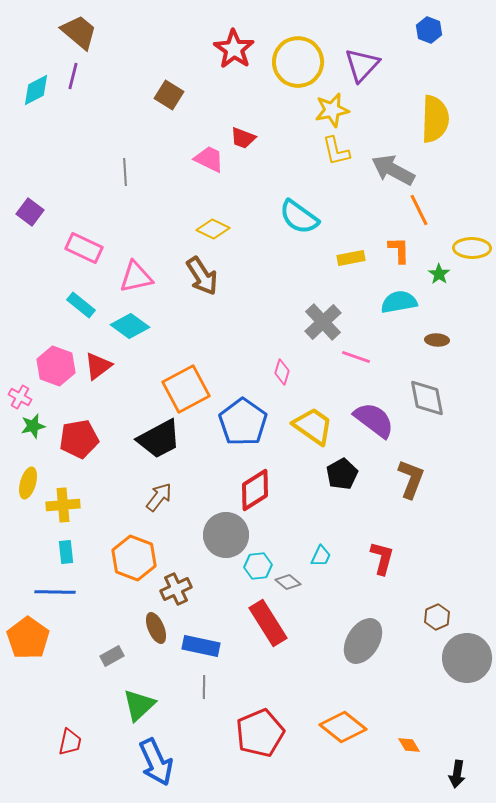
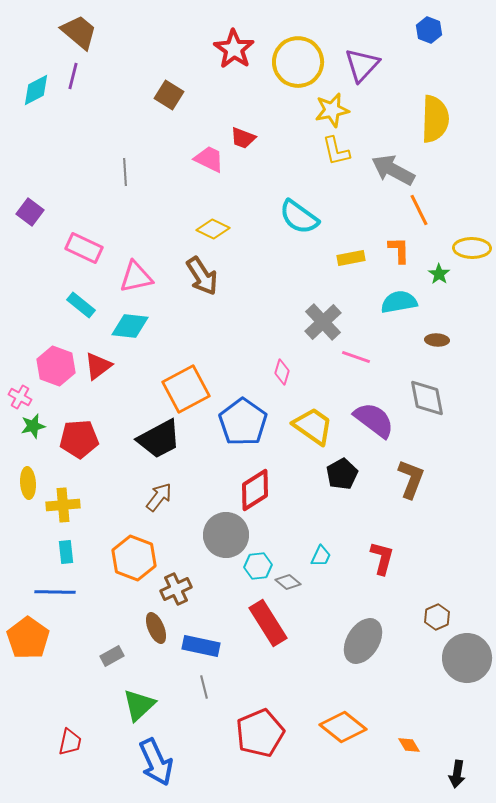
cyan diamond at (130, 326): rotated 30 degrees counterclockwise
red pentagon at (79, 439): rotated 6 degrees clockwise
yellow ellipse at (28, 483): rotated 20 degrees counterclockwise
gray line at (204, 687): rotated 15 degrees counterclockwise
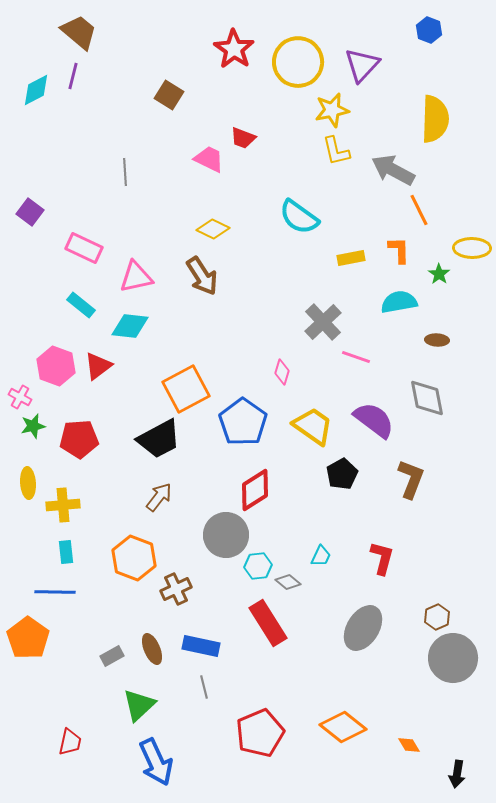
brown ellipse at (156, 628): moved 4 px left, 21 px down
gray ellipse at (363, 641): moved 13 px up
gray circle at (467, 658): moved 14 px left
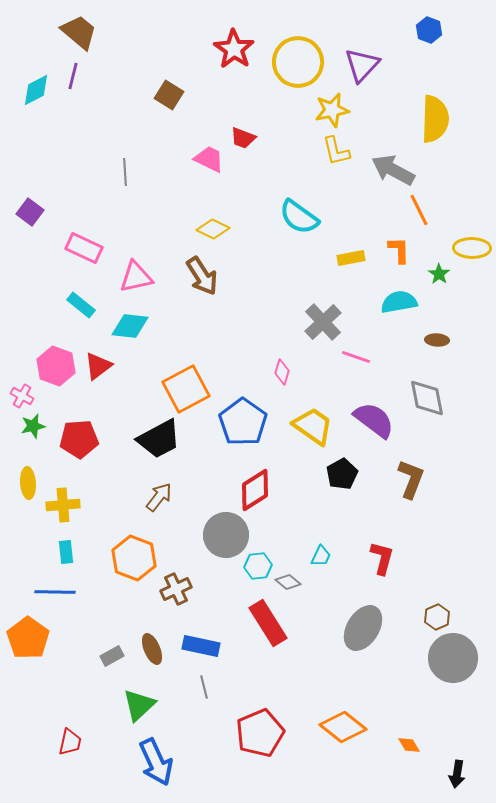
pink cross at (20, 397): moved 2 px right, 1 px up
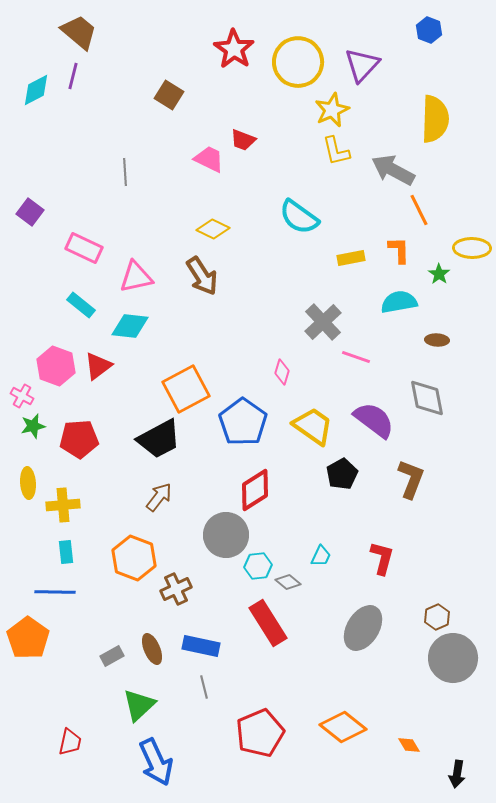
yellow star at (332, 110): rotated 12 degrees counterclockwise
red trapezoid at (243, 138): moved 2 px down
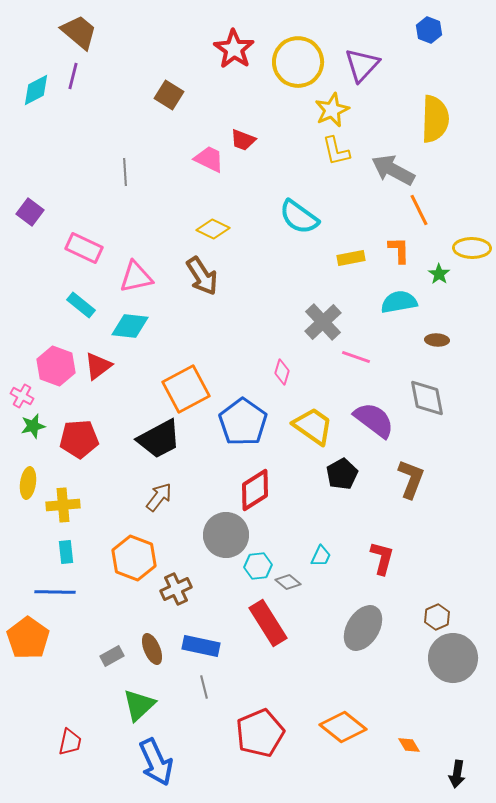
yellow ellipse at (28, 483): rotated 12 degrees clockwise
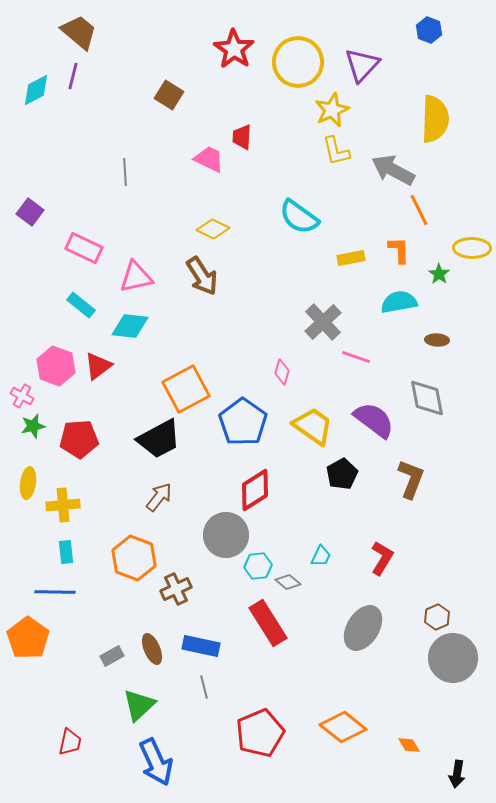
red trapezoid at (243, 140): moved 1 px left, 3 px up; rotated 72 degrees clockwise
red L-shape at (382, 558): rotated 16 degrees clockwise
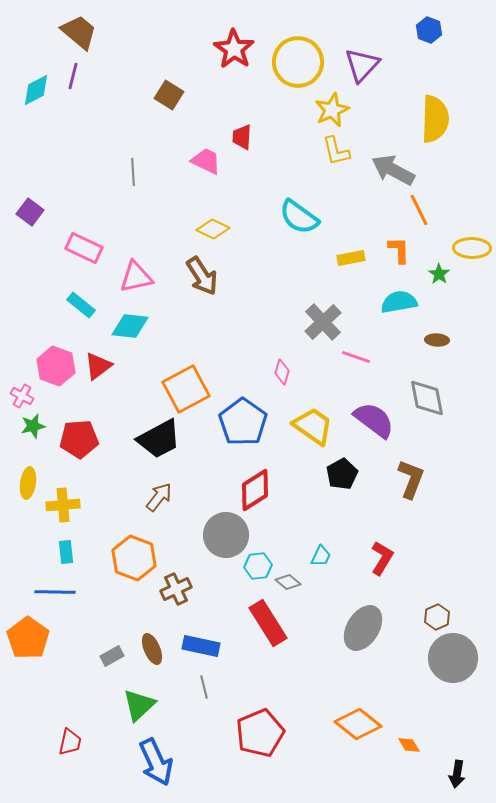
pink trapezoid at (209, 159): moved 3 px left, 2 px down
gray line at (125, 172): moved 8 px right
orange diamond at (343, 727): moved 15 px right, 3 px up
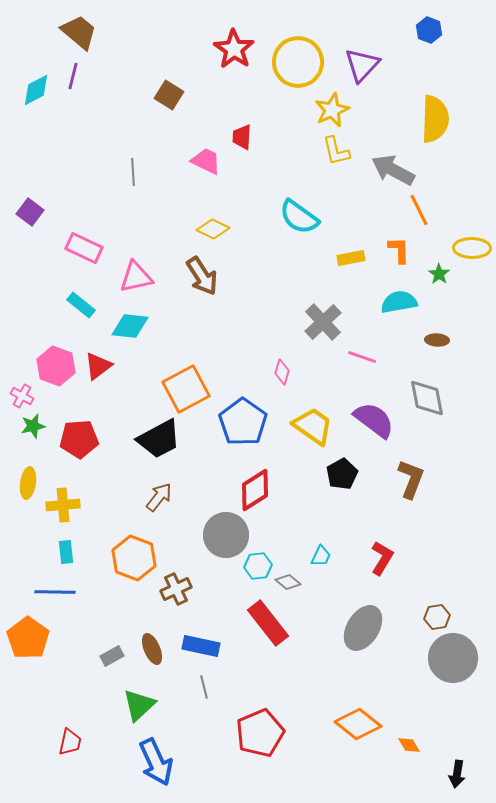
pink line at (356, 357): moved 6 px right
brown hexagon at (437, 617): rotated 15 degrees clockwise
red rectangle at (268, 623): rotated 6 degrees counterclockwise
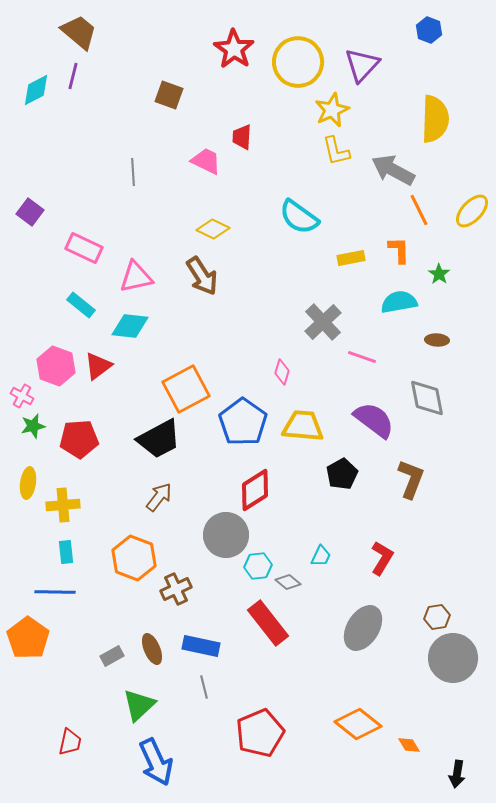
brown square at (169, 95): rotated 12 degrees counterclockwise
yellow ellipse at (472, 248): moved 37 px up; rotated 48 degrees counterclockwise
yellow trapezoid at (313, 426): moved 10 px left; rotated 30 degrees counterclockwise
